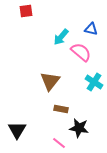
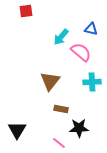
cyan cross: moved 2 px left; rotated 36 degrees counterclockwise
black star: rotated 12 degrees counterclockwise
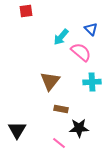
blue triangle: rotated 32 degrees clockwise
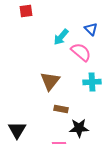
pink line: rotated 40 degrees counterclockwise
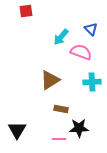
pink semicircle: rotated 20 degrees counterclockwise
brown triangle: moved 1 px up; rotated 20 degrees clockwise
pink line: moved 4 px up
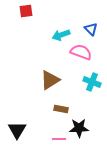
cyan arrow: moved 2 px up; rotated 30 degrees clockwise
cyan cross: rotated 24 degrees clockwise
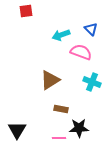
pink line: moved 1 px up
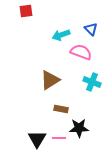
black triangle: moved 20 px right, 9 px down
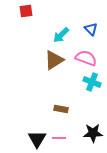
cyan arrow: rotated 24 degrees counterclockwise
pink semicircle: moved 5 px right, 6 px down
brown triangle: moved 4 px right, 20 px up
black star: moved 14 px right, 5 px down
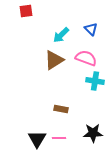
cyan cross: moved 3 px right, 1 px up; rotated 12 degrees counterclockwise
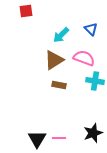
pink semicircle: moved 2 px left
brown rectangle: moved 2 px left, 24 px up
black star: rotated 18 degrees counterclockwise
